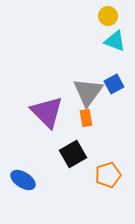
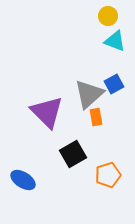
gray triangle: moved 1 px right, 2 px down; rotated 12 degrees clockwise
orange rectangle: moved 10 px right, 1 px up
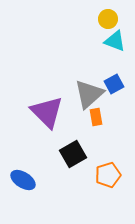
yellow circle: moved 3 px down
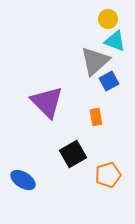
blue square: moved 5 px left, 3 px up
gray triangle: moved 6 px right, 33 px up
purple triangle: moved 10 px up
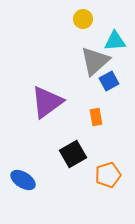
yellow circle: moved 25 px left
cyan triangle: rotated 25 degrees counterclockwise
purple triangle: rotated 39 degrees clockwise
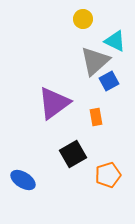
cyan triangle: rotated 30 degrees clockwise
purple triangle: moved 7 px right, 1 px down
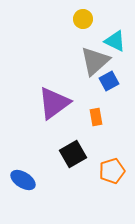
orange pentagon: moved 4 px right, 4 px up
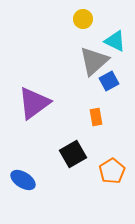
gray triangle: moved 1 px left
purple triangle: moved 20 px left
orange pentagon: rotated 15 degrees counterclockwise
